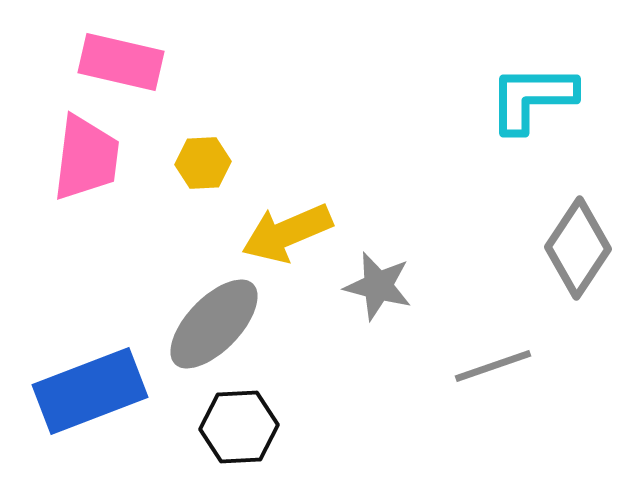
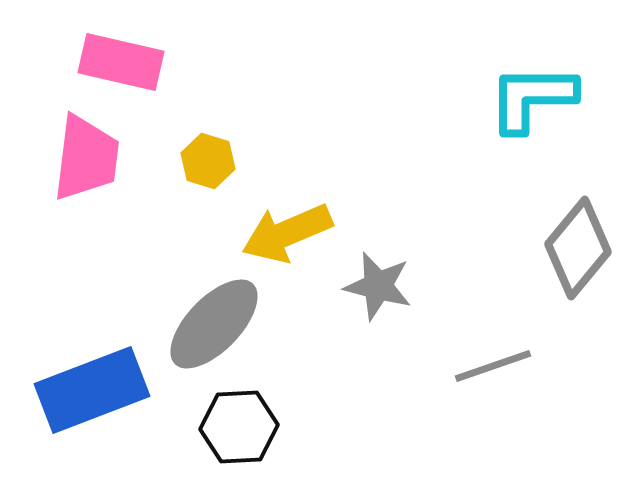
yellow hexagon: moved 5 px right, 2 px up; rotated 20 degrees clockwise
gray diamond: rotated 6 degrees clockwise
blue rectangle: moved 2 px right, 1 px up
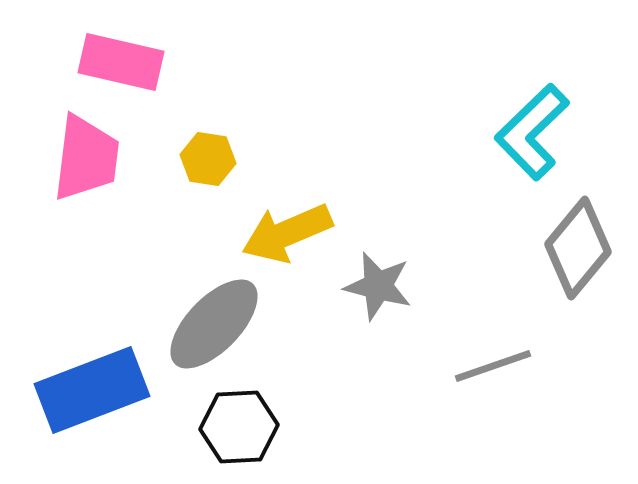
cyan L-shape: moved 34 px down; rotated 44 degrees counterclockwise
yellow hexagon: moved 2 px up; rotated 8 degrees counterclockwise
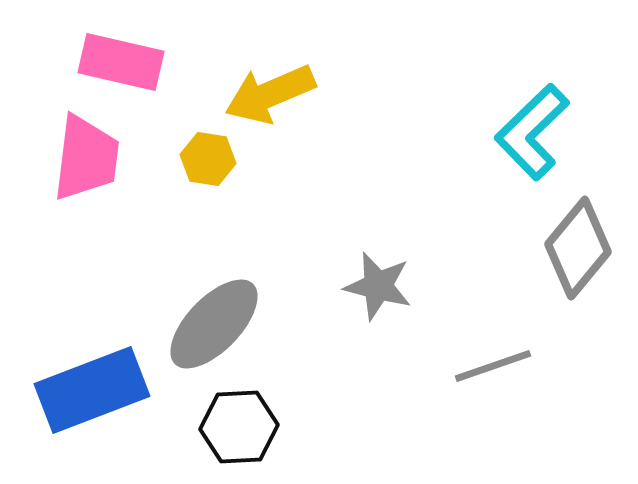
yellow arrow: moved 17 px left, 139 px up
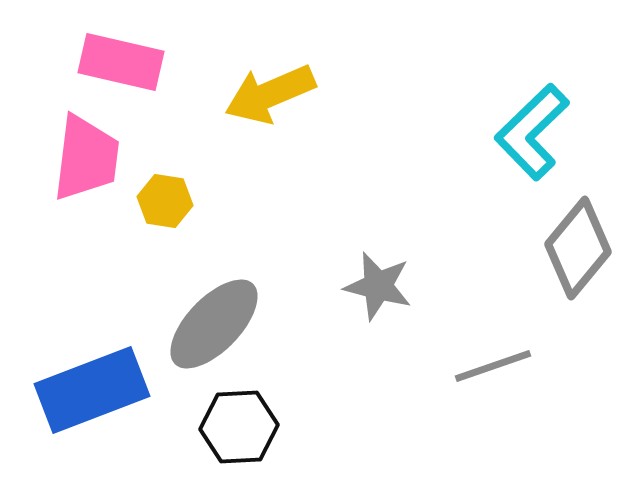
yellow hexagon: moved 43 px left, 42 px down
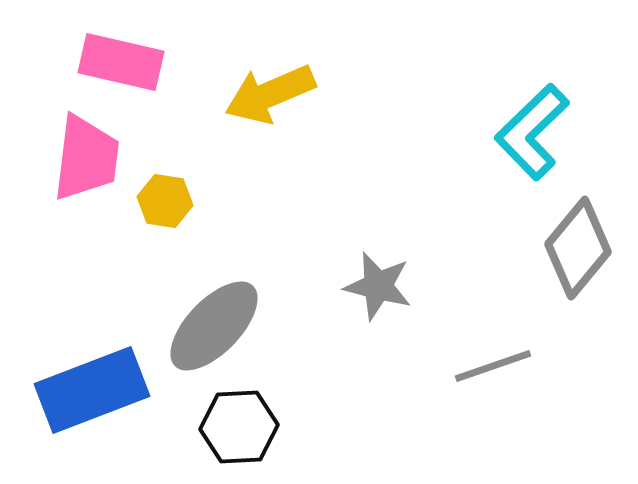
gray ellipse: moved 2 px down
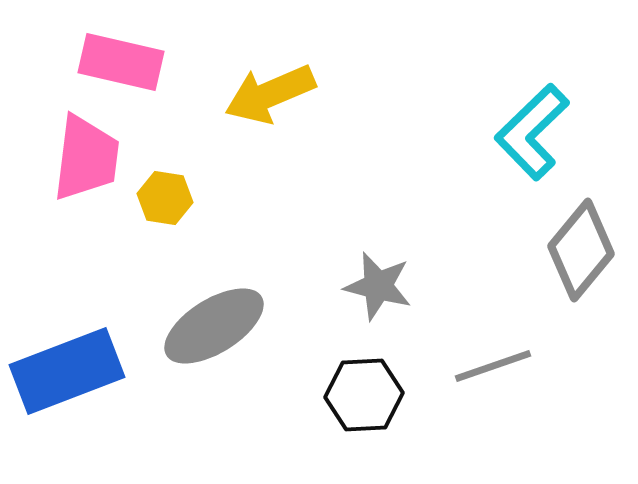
yellow hexagon: moved 3 px up
gray diamond: moved 3 px right, 2 px down
gray ellipse: rotated 14 degrees clockwise
blue rectangle: moved 25 px left, 19 px up
black hexagon: moved 125 px right, 32 px up
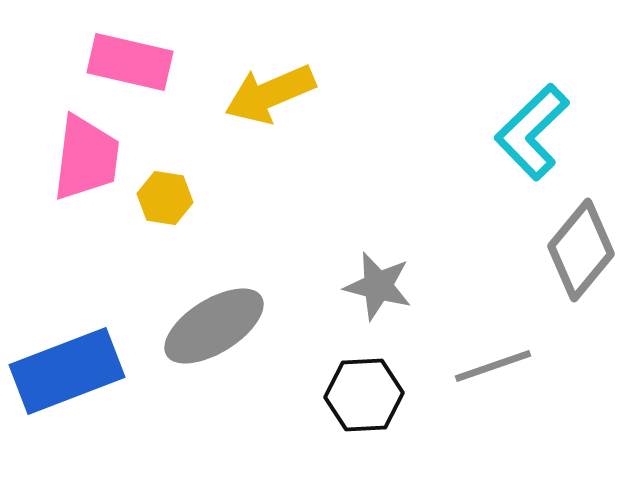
pink rectangle: moved 9 px right
